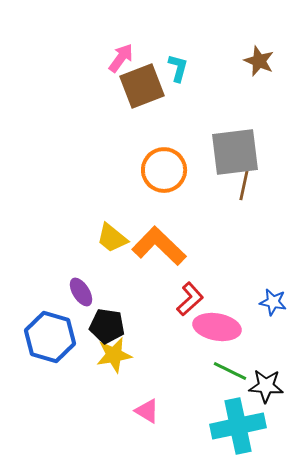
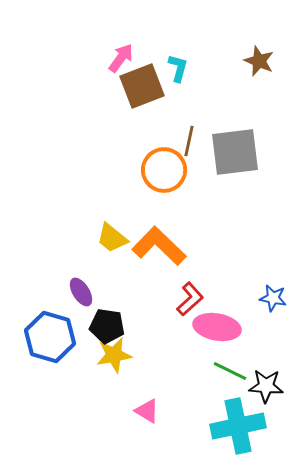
brown line: moved 55 px left, 44 px up
blue star: moved 4 px up
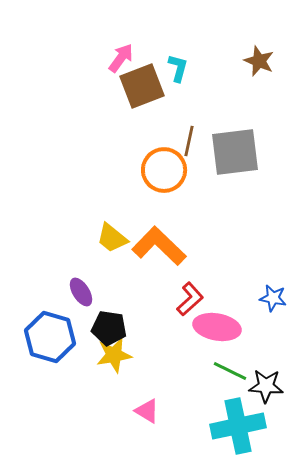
black pentagon: moved 2 px right, 2 px down
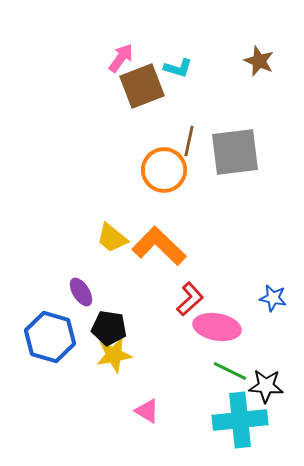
cyan L-shape: rotated 92 degrees clockwise
cyan cross: moved 2 px right, 6 px up; rotated 6 degrees clockwise
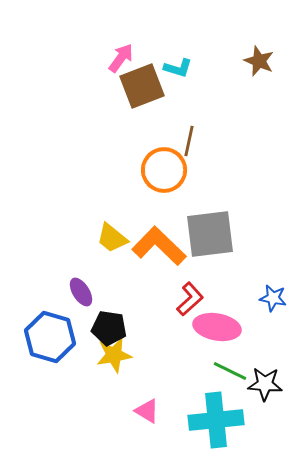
gray square: moved 25 px left, 82 px down
black star: moved 1 px left, 2 px up
cyan cross: moved 24 px left
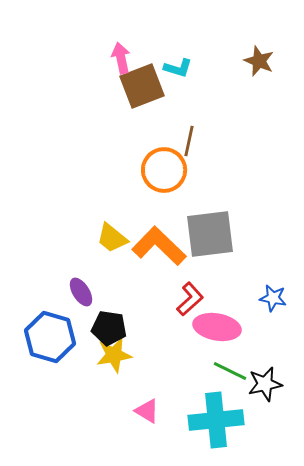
pink arrow: rotated 48 degrees counterclockwise
black star: rotated 16 degrees counterclockwise
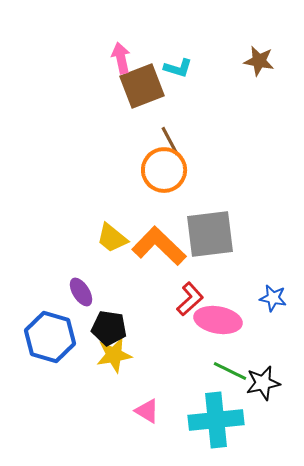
brown star: rotated 12 degrees counterclockwise
brown line: moved 19 px left; rotated 40 degrees counterclockwise
pink ellipse: moved 1 px right, 7 px up
black star: moved 2 px left, 1 px up
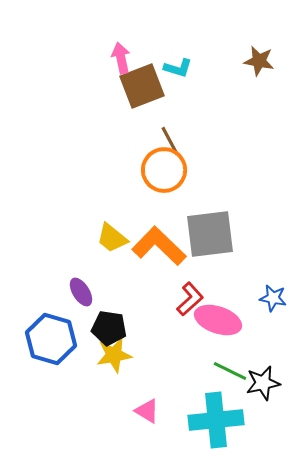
pink ellipse: rotated 9 degrees clockwise
blue hexagon: moved 1 px right, 2 px down
